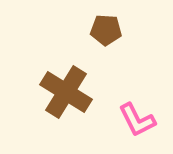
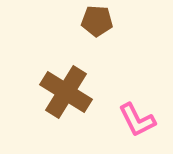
brown pentagon: moved 9 px left, 9 px up
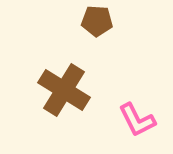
brown cross: moved 2 px left, 2 px up
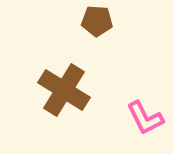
pink L-shape: moved 8 px right, 2 px up
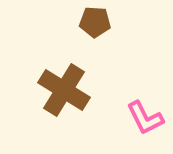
brown pentagon: moved 2 px left, 1 px down
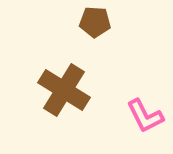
pink L-shape: moved 2 px up
